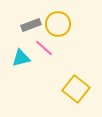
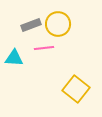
pink line: rotated 48 degrees counterclockwise
cyan triangle: moved 7 px left; rotated 18 degrees clockwise
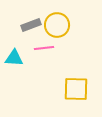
yellow circle: moved 1 px left, 1 px down
yellow square: rotated 36 degrees counterclockwise
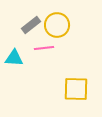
gray rectangle: rotated 18 degrees counterclockwise
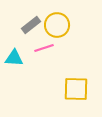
pink line: rotated 12 degrees counterclockwise
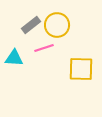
yellow square: moved 5 px right, 20 px up
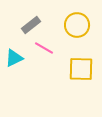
yellow circle: moved 20 px right
pink line: rotated 48 degrees clockwise
cyan triangle: rotated 30 degrees counterclockwise
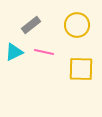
pink line: moved 4 px down; rotated 18 degrees counterclockwise
cyan triangle: moved 6 px up
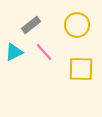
pink line: rotated 36 degrees clockwise
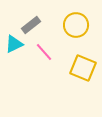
yellow circle: moved 1 px left
cyan triangle: moved 8 px up
yellow square: moved 2 px right, 1 px up; rotated 20 degrees clockwise
